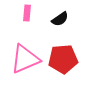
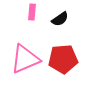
pink rectangle: moved 5 px right, 1 px up
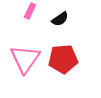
pink rectangle: moved 2 px left, 1 px up; rotated 21 degrees clockwise
pink triangle: rotated 32 degrees counterclockwise
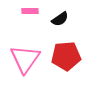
pink rectangle: rotated 63 degrees clockwise
red pentagon: moved 3 px right, 3 px up
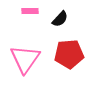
black semicircle: rotated 12 degrees counterclockwise
red pentagon: moved 3 px right, 2 px up
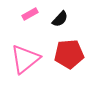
pink rectangle: moved 3 px down; rotated 28 degrees counterclockwise
pink triangle: rotated 16 degrees clockwise
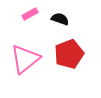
black semicircle: rotated 114 degrees counterclockwise
red pentagon: rotated 16 degrees counterclockwise
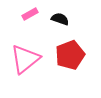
red pentagon: moved 1 px right, 1 px down
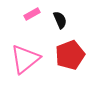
pink rectangle: moved 2 px right
black semicircle: moved 1 px down; rotated 48 degrees clockwise
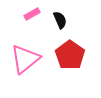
red pentagon: rotated 16 degrees counterclockwise
